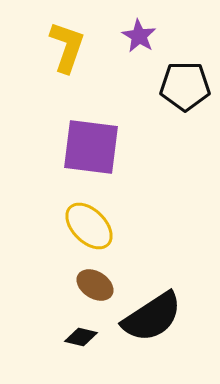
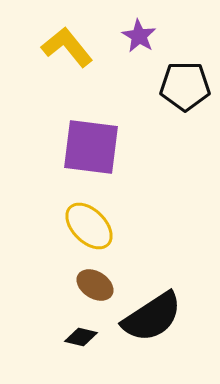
yellow L-shape: rotated 58 degrees counterclockwise
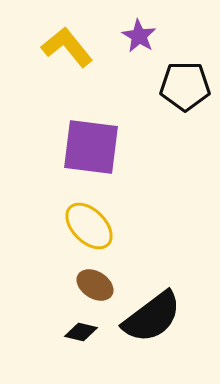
black semicircle: rotated 4 degrees counterclockwise
black diamond: moved 5 px up
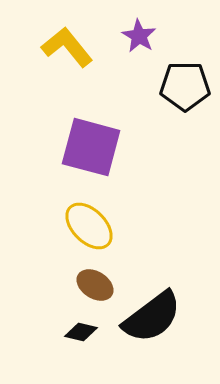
purple square: rotated 8 degrees clockwise
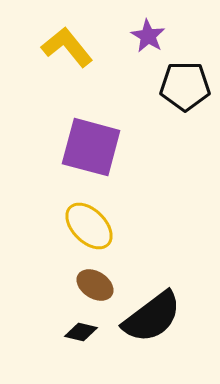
purple star: moved 9 px right
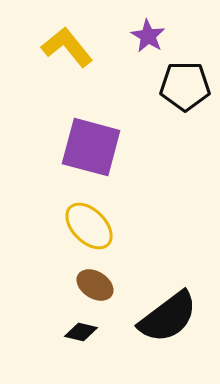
black semicircle: moved 16 px right
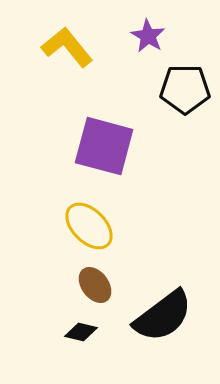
black pentagon: moved 3 px down
purple square: moved 13 px right, 1 px up
brown ellipse: rotated 21 degrees clockwise
black semicircle: moved 5 px left, 1 px up
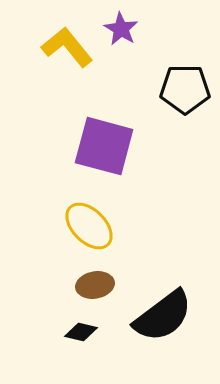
purple star: moved 27 px left, 7 px up
brown ellipse: rotated 63 degrees counterclockwise
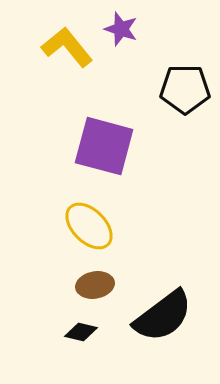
purple star: rotated 12 degrees counterclockwise
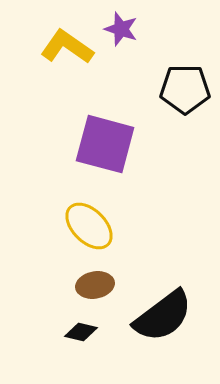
yellow L-shape: rotated 16 degrees counterclockwise
purple square: moved 1 px right, 2 px up
